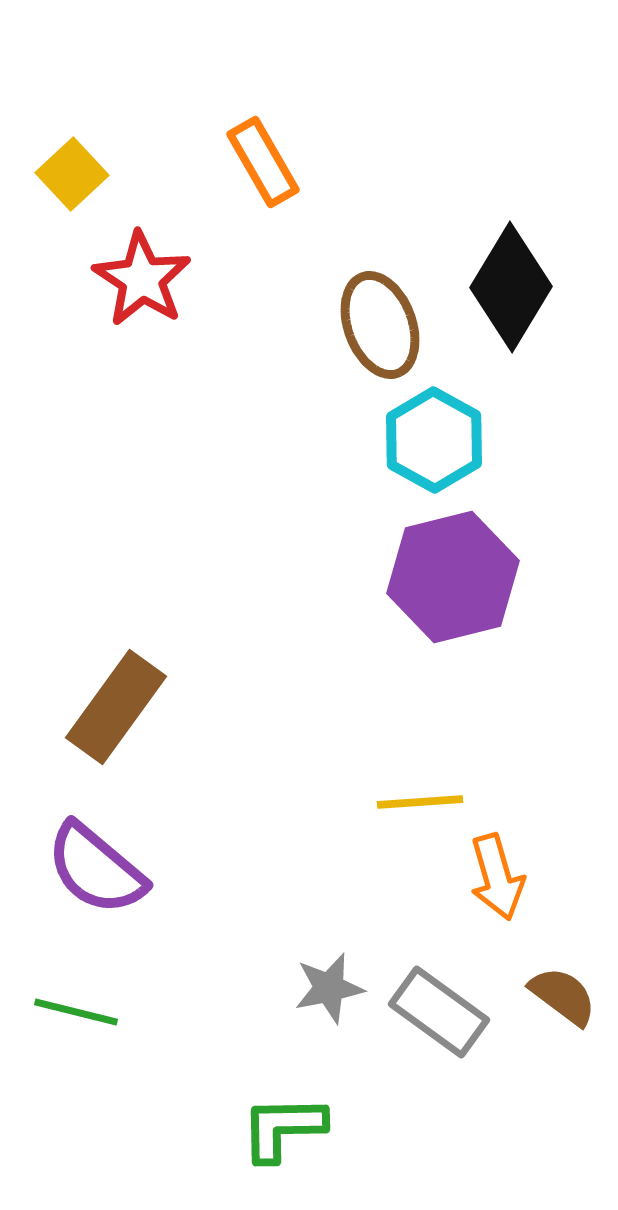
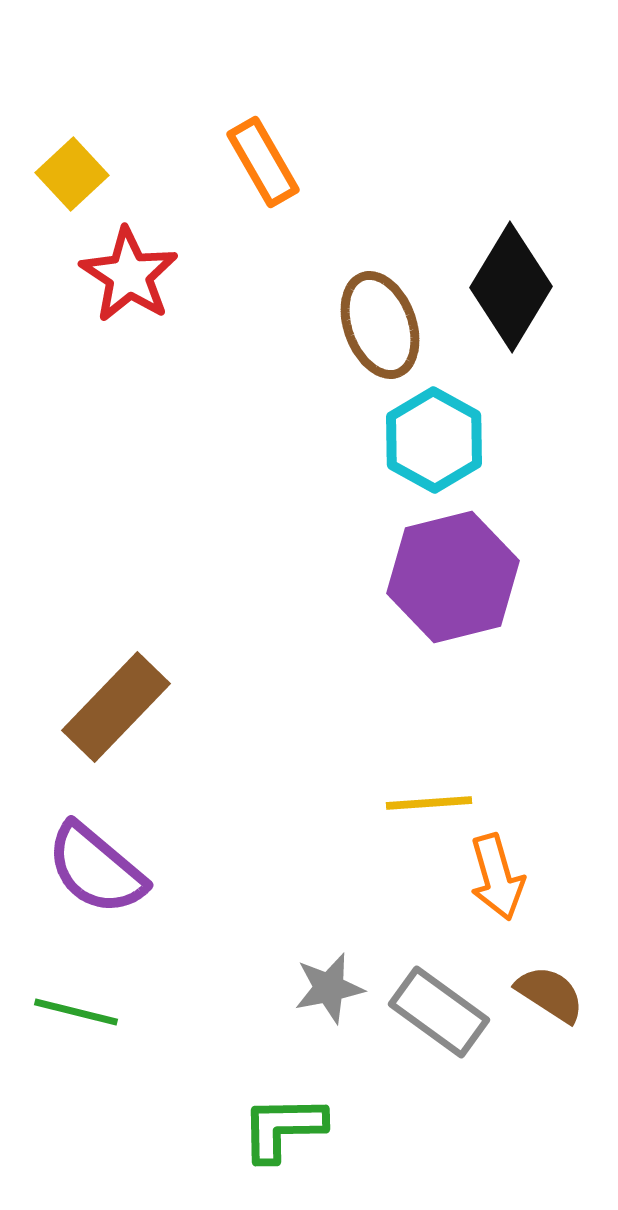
red star: moved 13 px left, 4 px up
brown rectangle: rotated 8 degrees clockwise
yellow line: moved 9 px right, 1 px down
brown semicircle: moved 13 px left, 2 px up; rotated 4 degrees counterclockwise
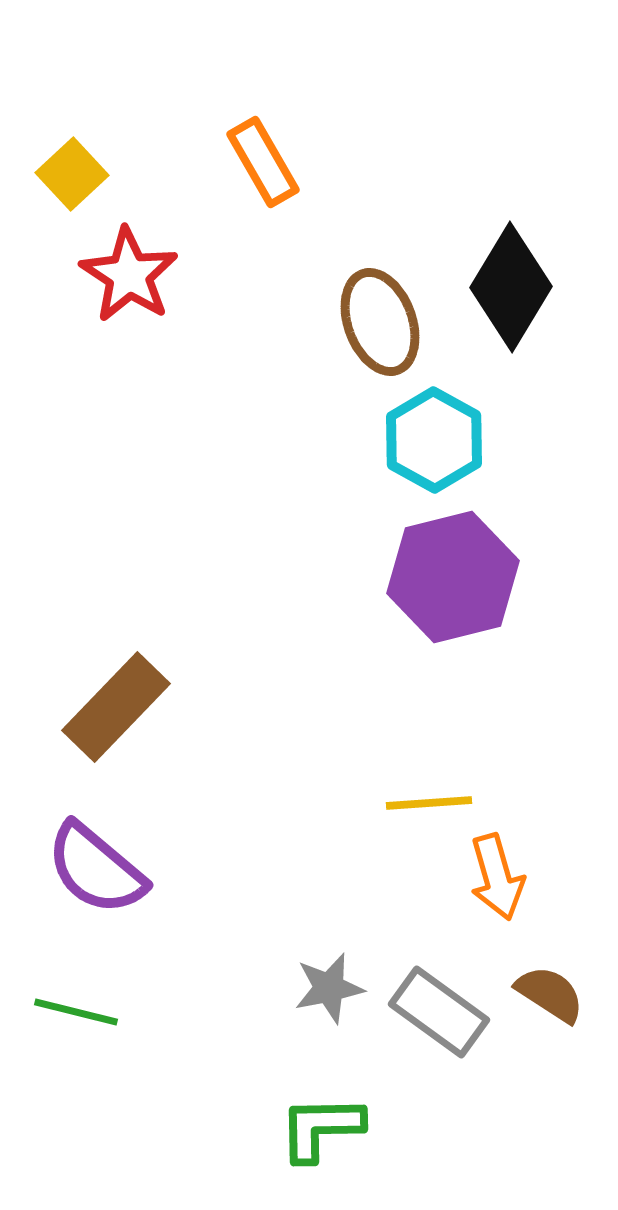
brown ellipse: moved 3 px up
green L-shape: moved 38 px right
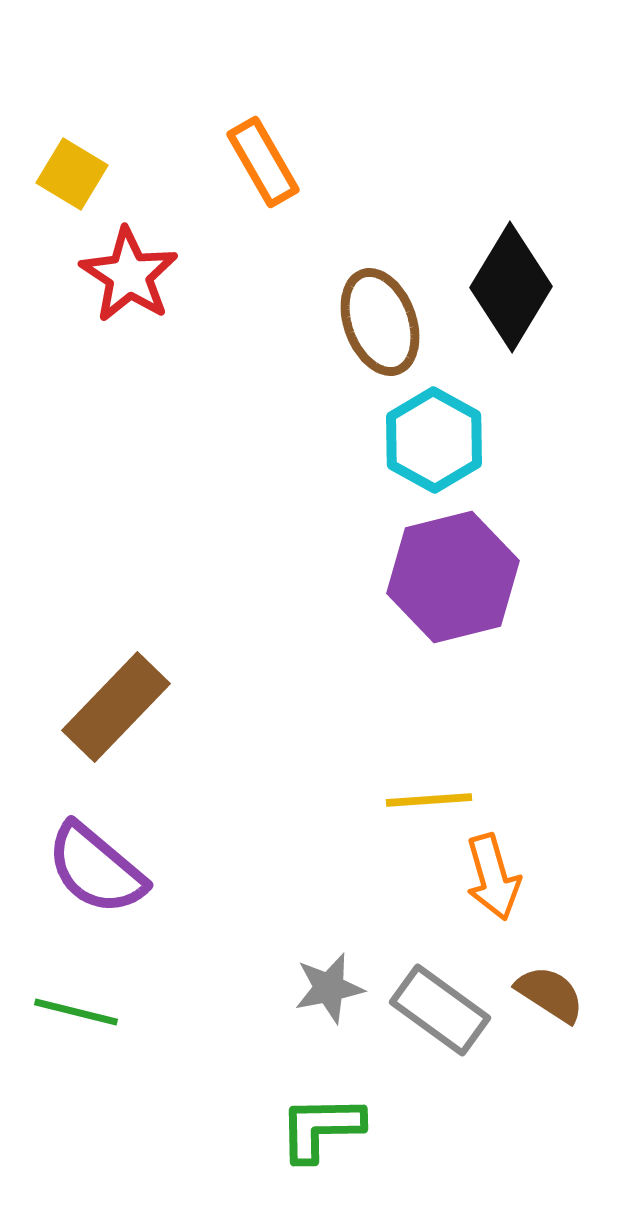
yellow square: rotated 16 degrees counterclockwise
yellow line: moved 3 px up
orange arrow: moved 4 px left
gray rectangle: moved 1 px right, 2 px up
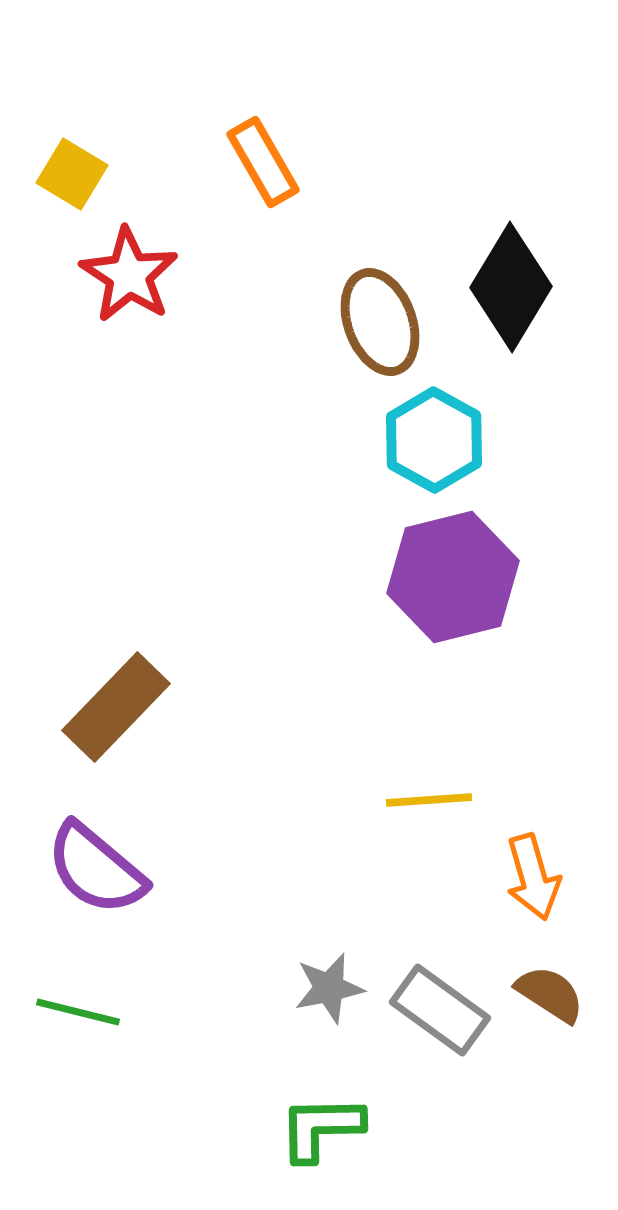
orange arrow: moved 40 px right
green line: moved 2 px right
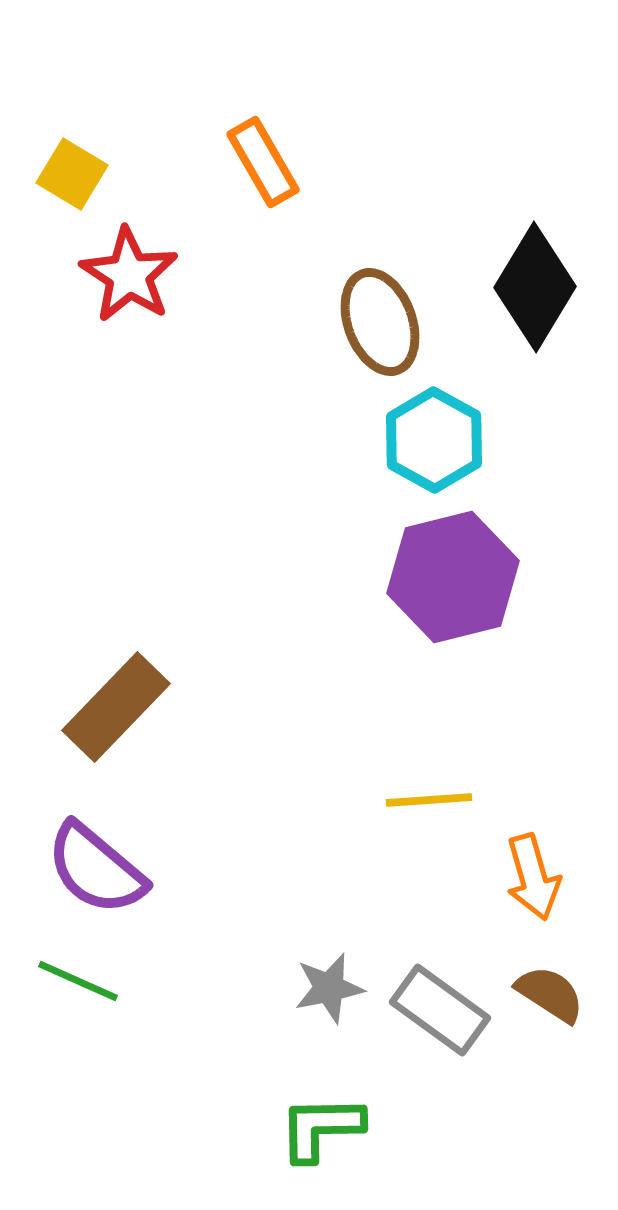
black diamond: moved 24 px right
green line: moved 31 px up; rotated 10 degrees clockwise
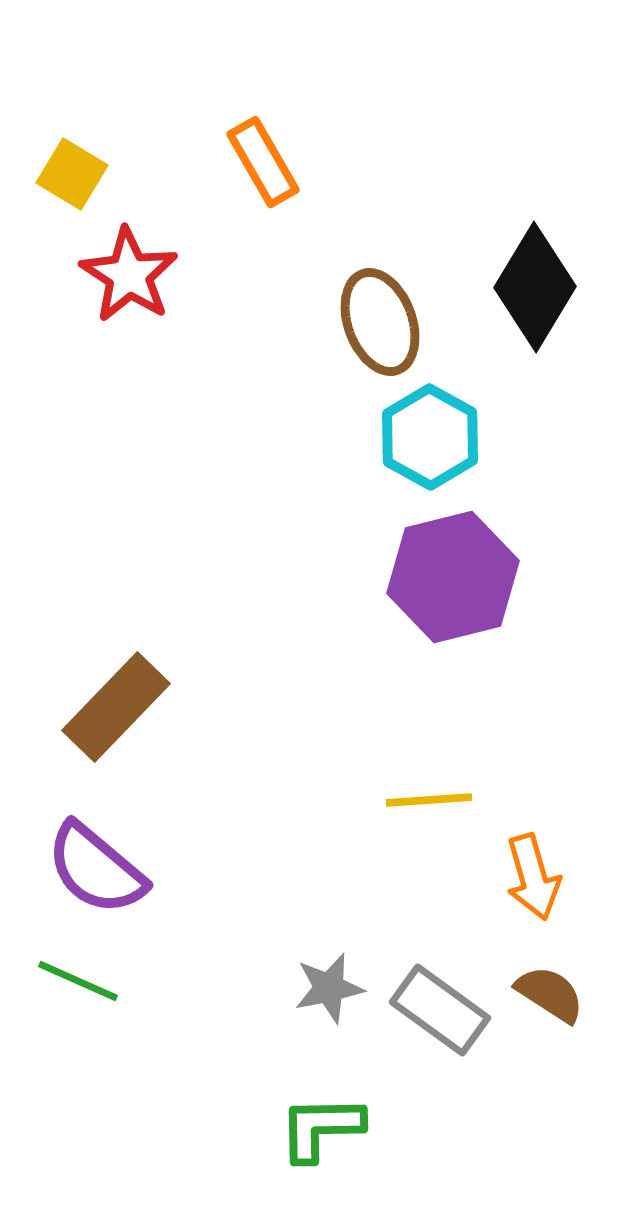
cyan hexagon: moved 4 px left, 3 px up
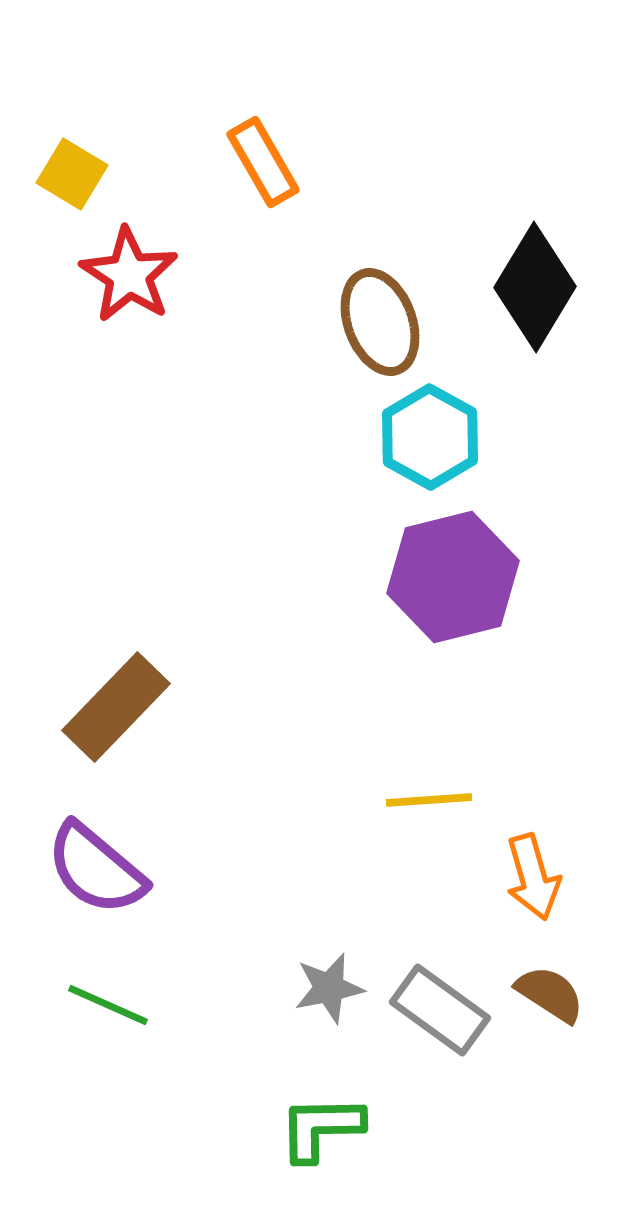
green line: moved 30 px right, 24 px down
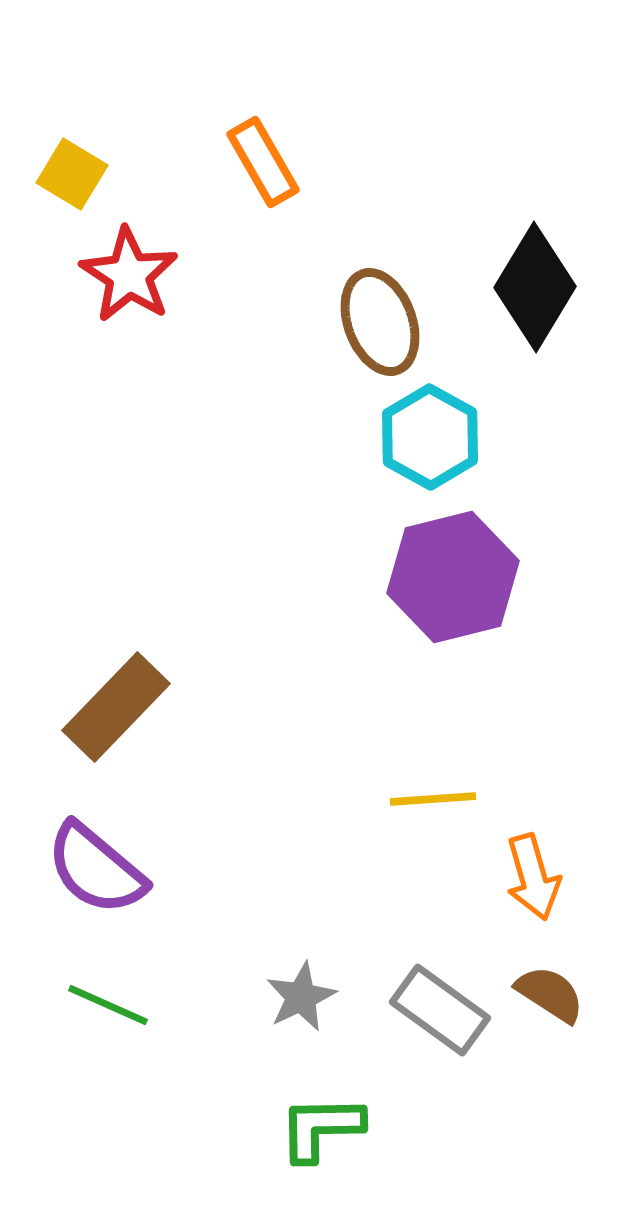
yellow line: moved 4 px right, 1 px up
gray star: moved 28 px left, 9 px down; rotated 14 degrees counterclockwise
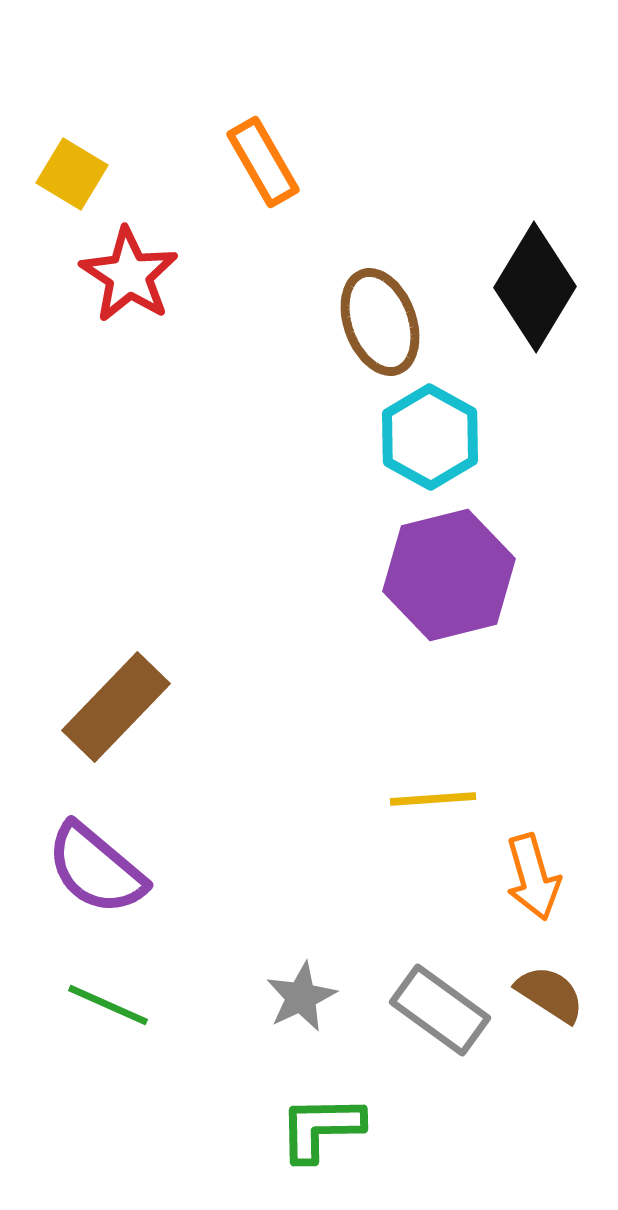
purple hexagon: moved 4 px left, 2 px up
